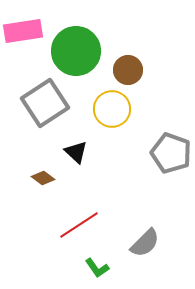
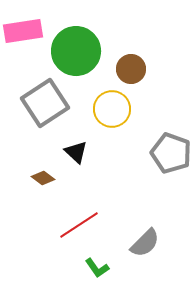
brown circle: moved 3 px right, 1 px up
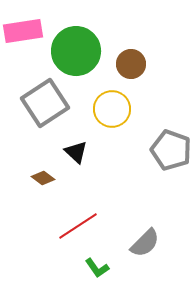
brown circle: moved 5 px up
gray pentagon: moved 3 px up
red line: moved 1 px left, 1 px down
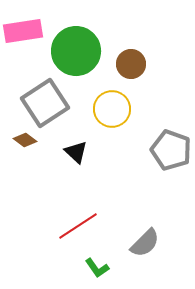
brown diamond: moved 18 px left, 38 px up
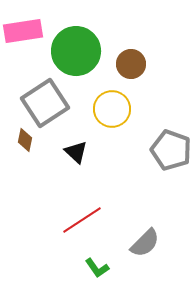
brown diamond: rotated 65 degrees clockwise
red line: moved 4 px right, 6 px up
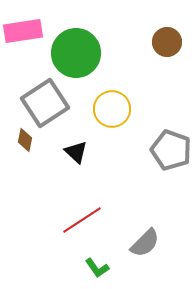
green circle: moved 2 px down
brown circle: moved 36 px right, 22 px up
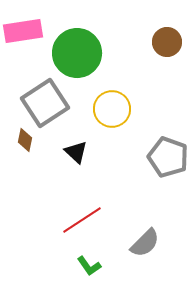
green circle: moved 1 px right
gray pentagon: moved 3 px left, 7 px down
green L-shape: moved 8 px left, 2 px up
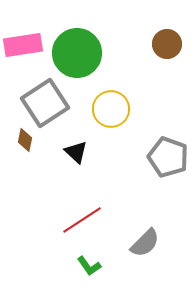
pink rectangle: moved 14 px down
brown circle: moved 2 px down
yellow circle: moved 1 px left
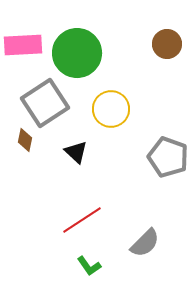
pink rectangle: rotated 6 degrees clockwise
